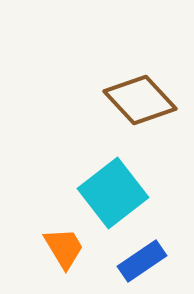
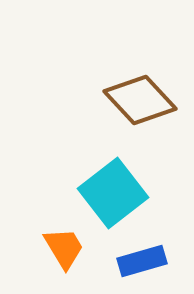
blue rectangle: rotated 18 degrees clockwise
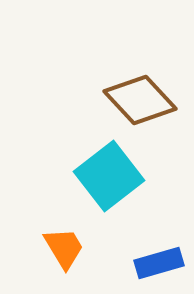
cyan square: moved 4 px left, 17 px up
blue rectangle: moved 17 px right, 2 px down
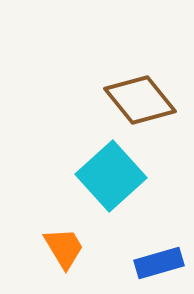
brown diamond: rotated 4 degrees clockwise
cyan square: moved 2 px right; rotated 4 degrees counterclockwise
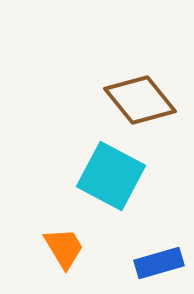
cyan square: rotated 20 degrees counterclockwise
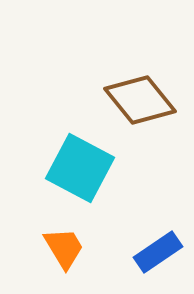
cyan square: moved 31 px left, 8 px up
blue rectangle: moved 1 px left, 11 px up; rotated 18 degrees counterclockwise
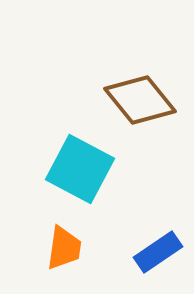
cyan square: moved 1 px down
orange trapezoid: rotated 39 degrees clockwise
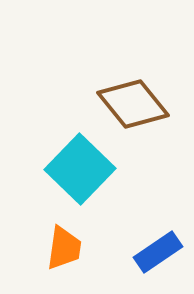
brown diamond: moved 7 px left, 4 px down
cyan square: rotated 16 degrees clockwise
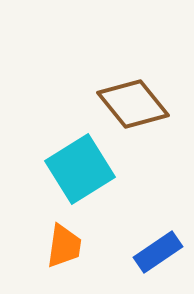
cyan square: rotated 14 degrees clockwise
orange trapezoid: moved 2 px up
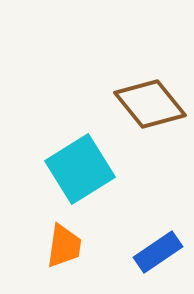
brown diamond: moved 17 px right
